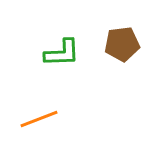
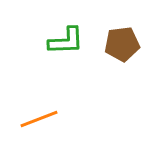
green L-shape: moved 4 px right, 12 px up
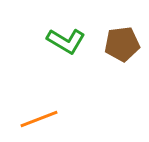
green L-shape: rotated 33 degrees clockwise
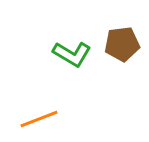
green L-shape: moved 6 px right, 13 px down
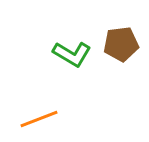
brown pentagon: moved 1 px left
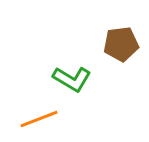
green L-shape: moved 25 px down
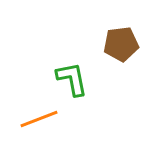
green L-shape: rotated 132 degrees counterclockwise
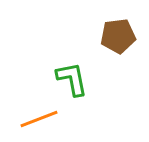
brown pentagon: moved 3 px left, 8 px up
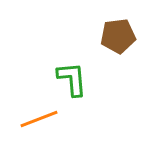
green L-shape: rotated 6 degrees clockwise
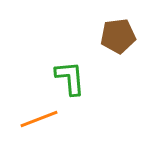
green L-shape: moved 2 px left, 1 px up
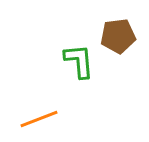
green L-shape: moved 9 px right, 17 px up
